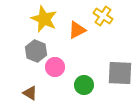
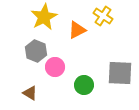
yellow star: moved 2 px up; rotated 20 degrees clockwise
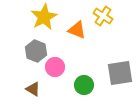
orange triangle: rotated 48 degrees clockwise
gray square: rotated 12 degrees counterclockwise
brown triangle: moved 3 px right, 4 px up
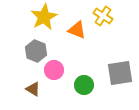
pink circle: moved 1 px left, 3 px down
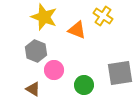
yellow star: rotated 24 degrees counterclockwise
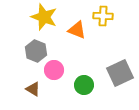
yellow cross: rotated 30 degrees counterclockwise
gray square: rotated 16 degrees counterclockwise
